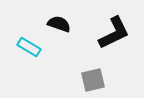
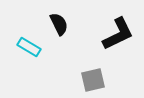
black semicircle: rotated 45 degrees clockwise
black L-shape: moved 4 px right, 1 px down
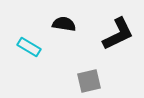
black semicircle: moved 5 px right; rotated 55 degrees counterclockwise
gray square: moved 4 px left, 1 px down
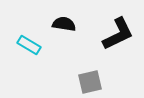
cyan rectangle: moved 2 px up
gray square: moved 1 px right, 1 px down
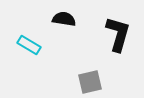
black semicircle: moved 5 px up
black L-shape: rotated 48 degrees counterclockwise
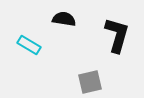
black L-shape: moved 1 px left, 1 px down
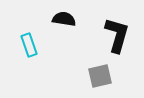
cyan rectangle: rotated 40 degrees clockwise
gray square: moved 10 px right, 6 px up
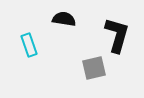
gray square: moved 6 px left, 8 px up
